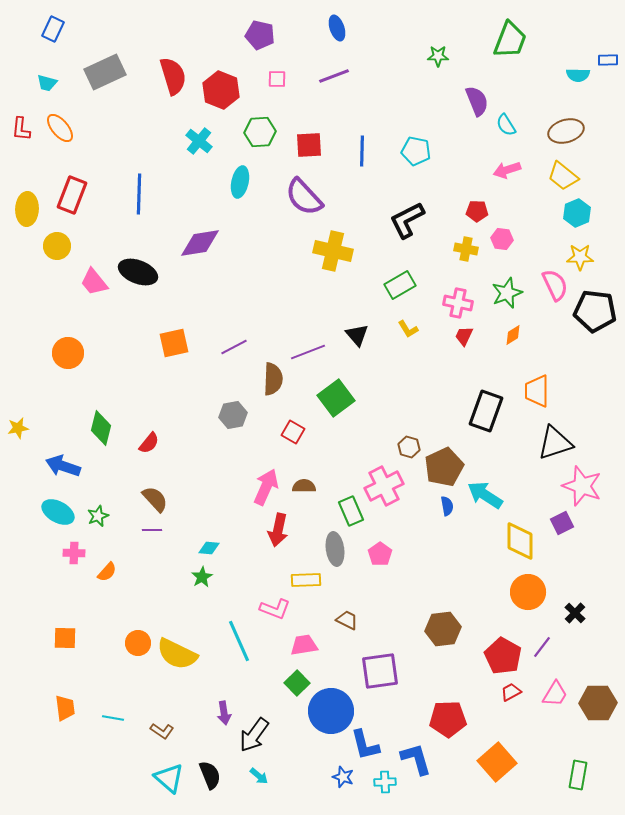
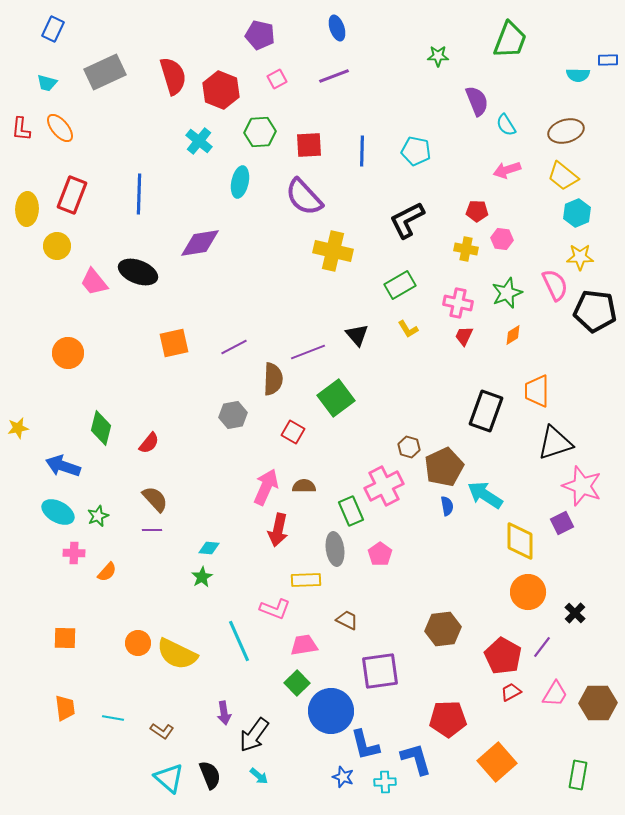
pink square at (277, 79): rotated 30 degrees counterclockwise
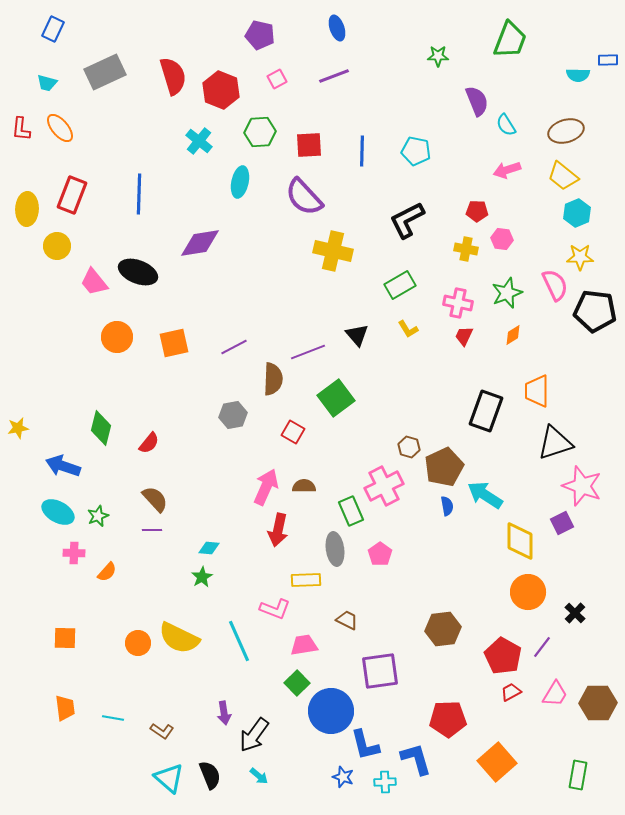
orange circle at (68, 353): moved 49 px right, 16 px up
yellow semicircle at (177, 654): moved 2 px right, 16 px up
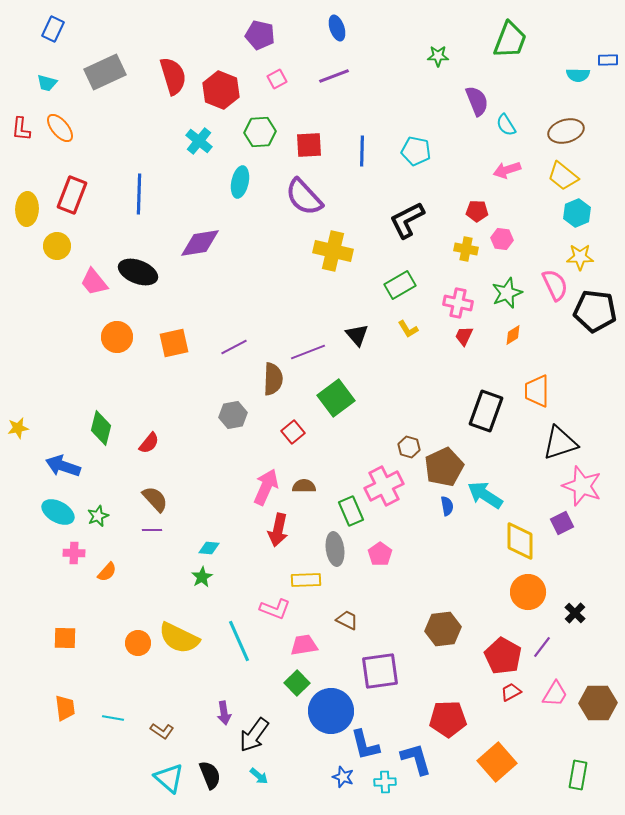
red square at (293, 432): rotated 20 degrees clockwise
black triangle at (555, 443): moved 5 px right
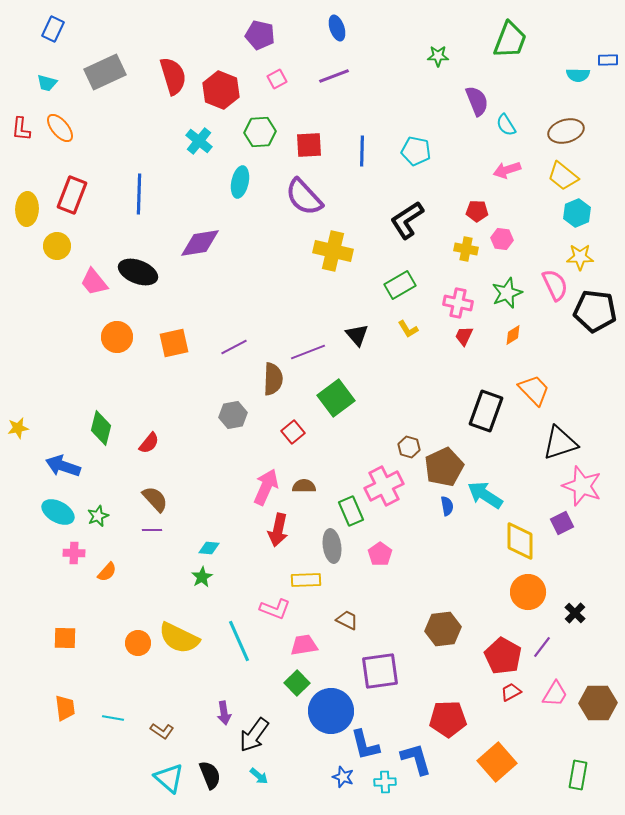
black L-shape at (407, 220): rotated 6 degrees counterclockwise
orange trapezoid at (537, 391): moved 3 px left, 1 px up; rotated 136 degrees clockwise
gray ellipse at (335, 549): moved 3 px left, 3 px up
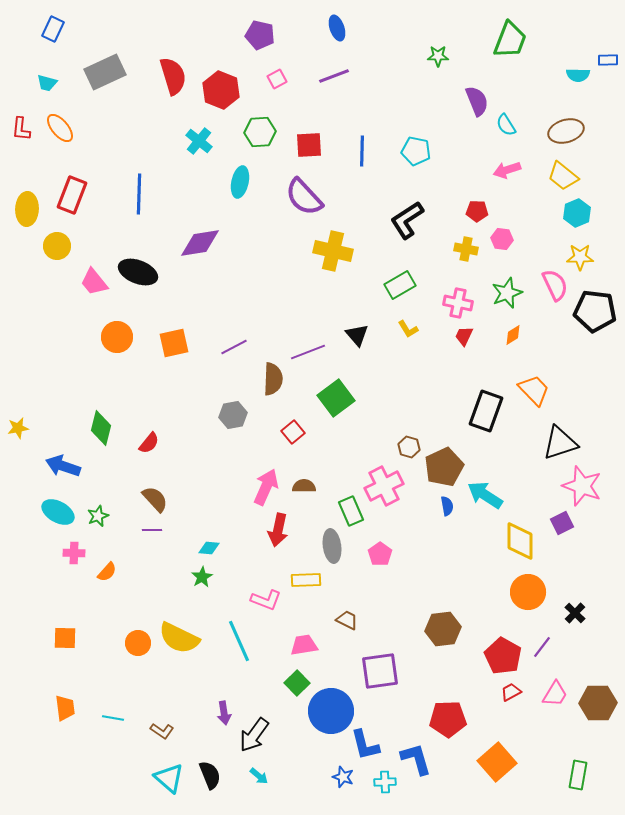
pink L-shape at (275, 609): moved 9 px left, 9 px up
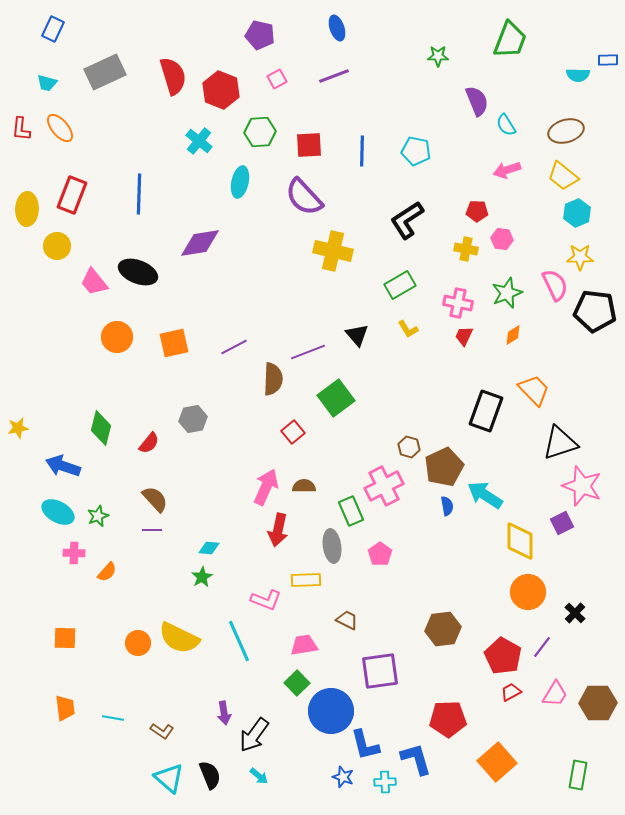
gray hexagon at (233, 415): moved 40 px left, 4 px down
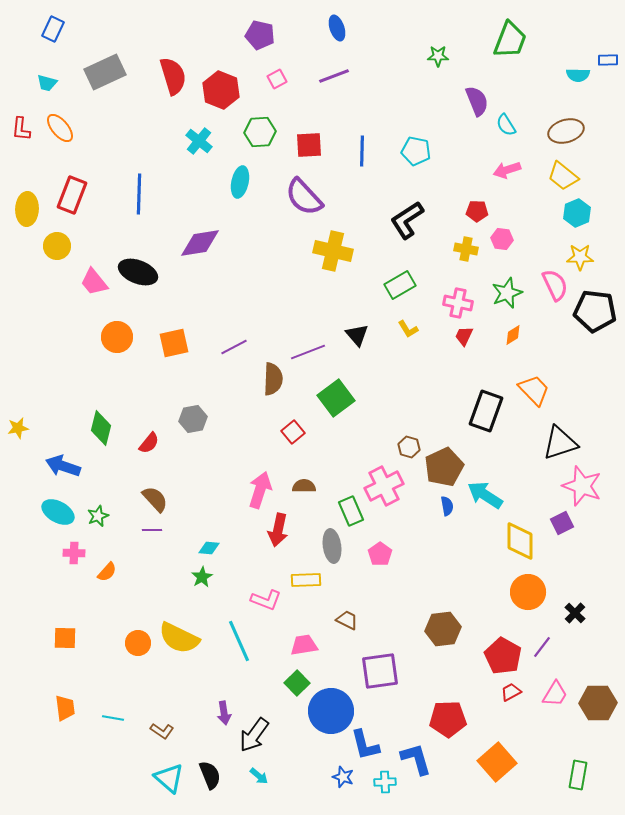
pink arrow at (266, 487): moved 6 px left, 3 px down; rotated 6 degrees counterclockwise
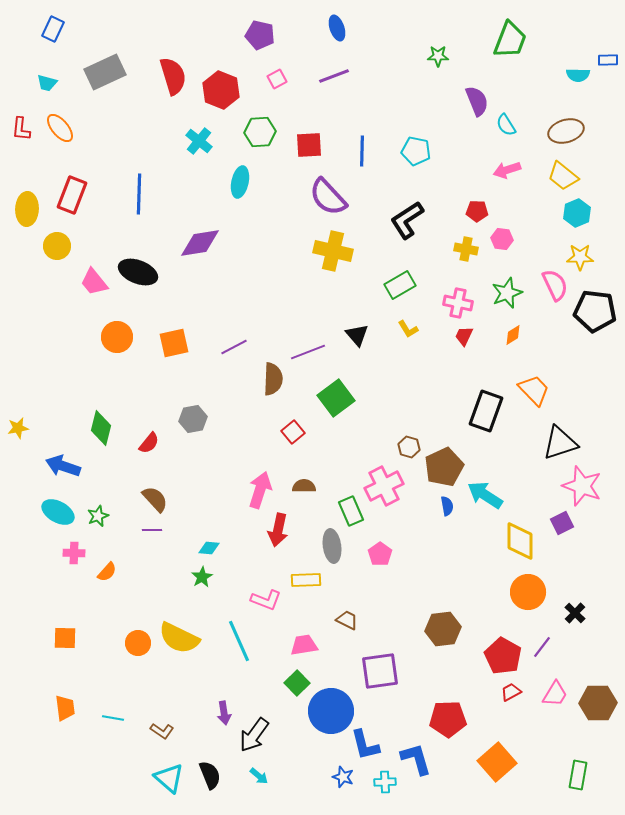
purple semicircle at (304, 197): moved 24 px right
